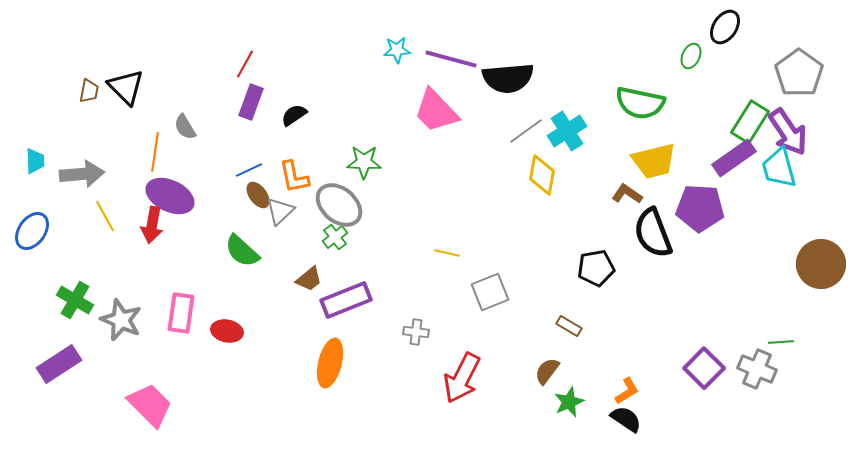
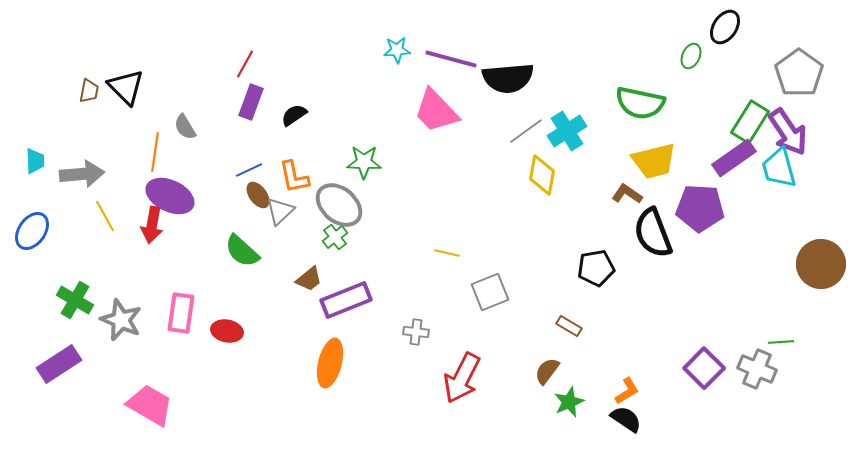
pink trapezoid at (150, 405): rotated 15 degrees counterclockwise
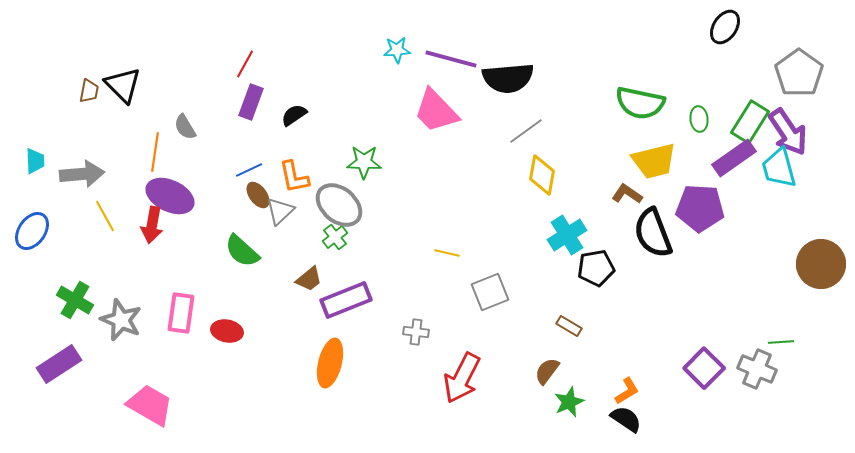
green ellipse at (691, 56): moved 8 px right, 63 px down; rotated 30 degrees counterclockwise
black triangle at (126, 87): moved 3 px left, 2 px up
cyan cross at (567, 131): moved 104 px down
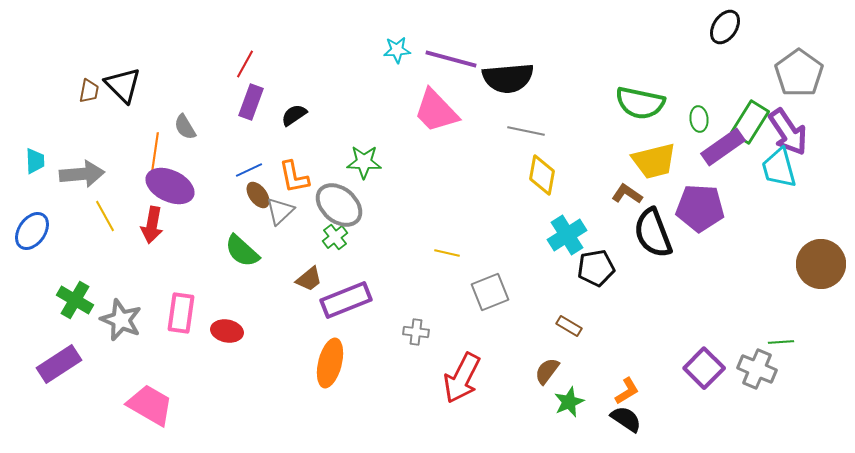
gray line at (526, 131): rotated 48 degrees clockwise
purple rectangle at (734, 158): moved 11 px left, 11 px up
purple ellipse at (170, 196): moved 10 px up
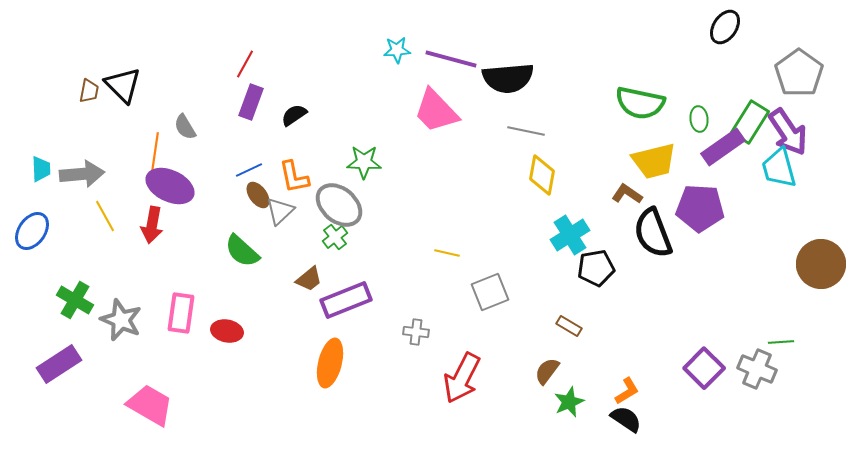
cyan trapezoid at (35, 161): moved 6 px right, 8 px down
cyan cross at (567, 235): moved 3 px right
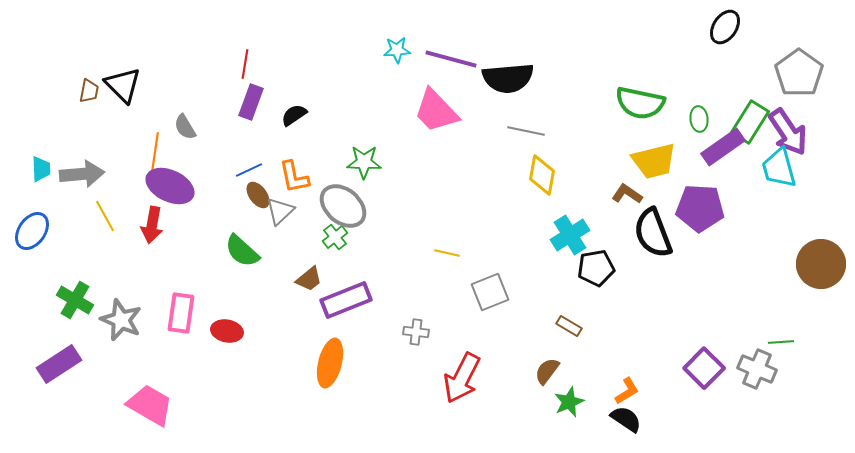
red line at (245, 64): rotated 20 degrees counterclockwise
gray ellipse at (339, 205): moved 4 px right, 1 px down
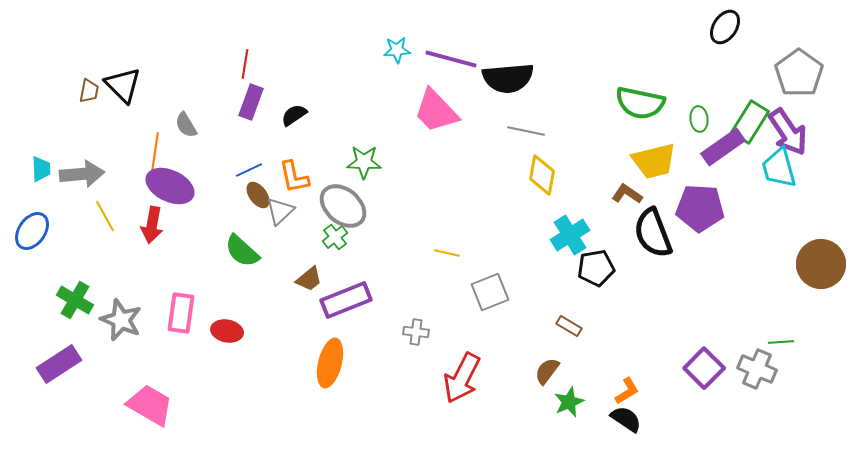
gray semicircle at (185, 127): moved 1 px right, 2 px up
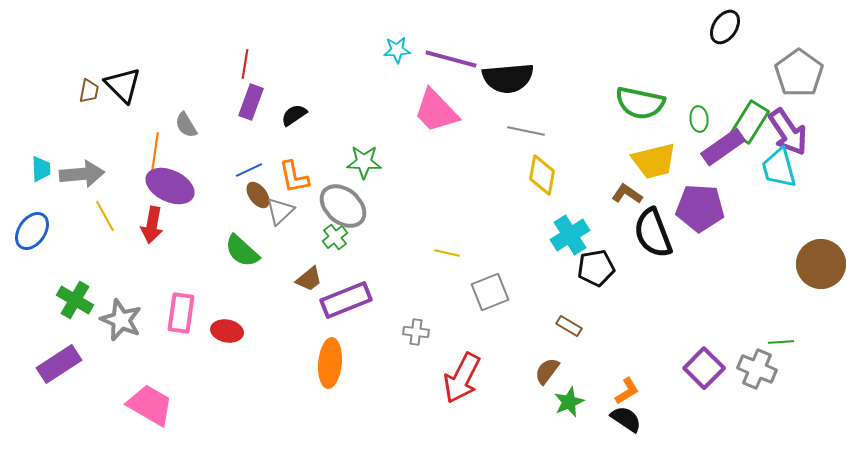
orange ellipse at (330, 363): rotated 9 degrees counterclockwise
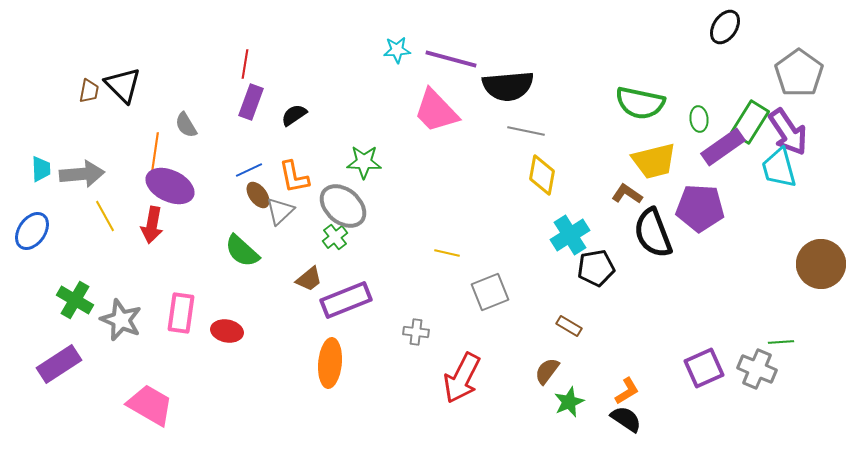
black semicircle at (508, 78): moved 8 px down
purple square at (704, 368): rotated 21 degrees clockwise
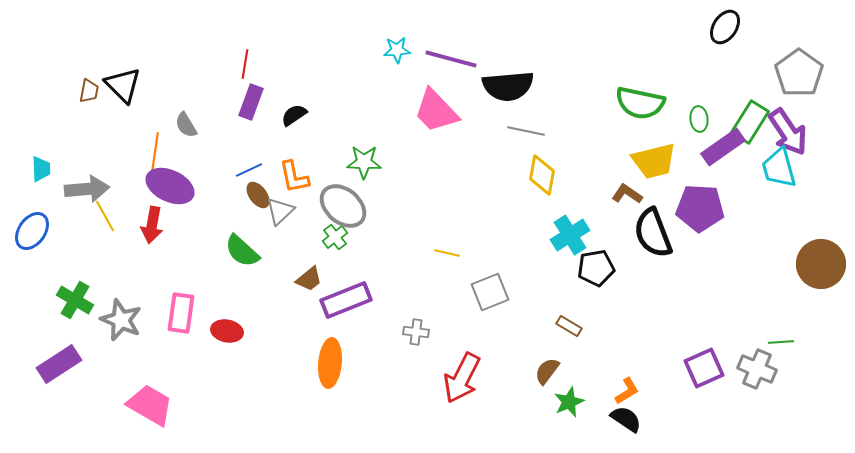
gray arrow at (82, 174): moved 5 px right, 15 px down
